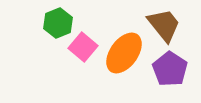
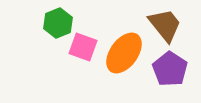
brown trapezoid: moved 1 px right
pink square: rotated 20 degrees counterclockwise
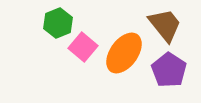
pink square: rotated 20 degrees clockwise
purple pentagon: moved 1 px left, 1 px down
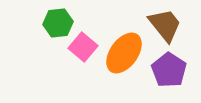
green hexagon: rotated 16 degrees clockwise
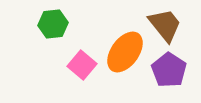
green hexagon: moved 5 px left, 1 px down
pink square: moved 1 px left, 18 px down
orange ellipse: moved 1 px right, 1 px up
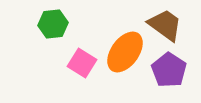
brown trapezoid: rotated 15 degrees counterclockwise
pink square: moved 2 px up; rotated 8 degrees counterclockwise
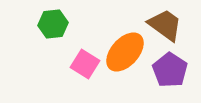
orange ellipse: rotated 6 degrees clockwise
pink square: moved 3 px right, 1 px down
purple pentagon: moved 1 px right
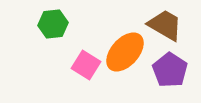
brown trapezoid: rotated 6 degrees counterclockwise
pink square: moved 1 px right, 1 px down
